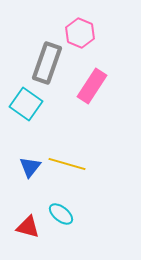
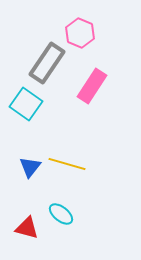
gray rectangle: rotated 15 degrees clockwise
red triangle: moved 1 px left, 1 px down
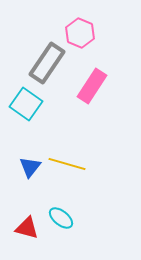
cyan ellipse: moved 4 px down
